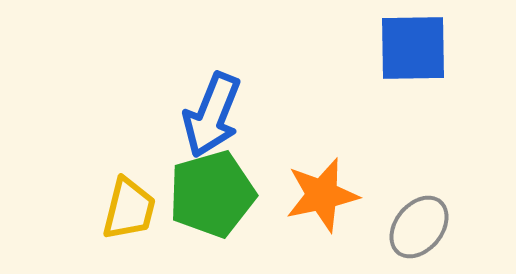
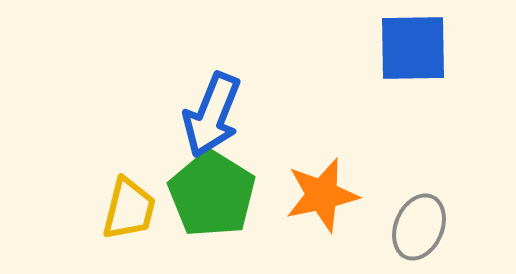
green pentagon: rotated 24 degrees counterclockwise
gray ellipse: rotated 16 degrees counterclockwise
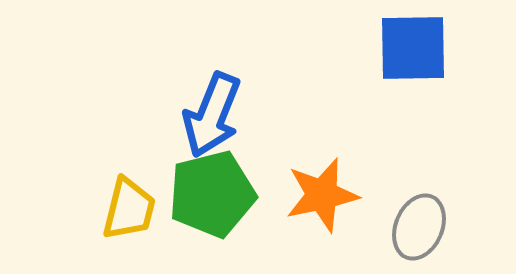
green pentagon: rotated 26 degrees clockwise
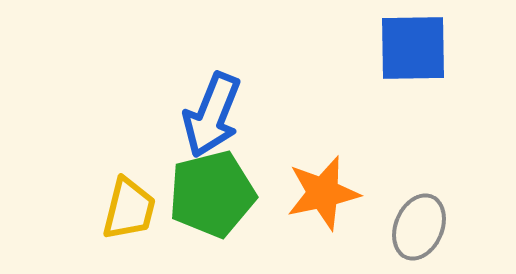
orange star: moved 1 px right, 2 px up
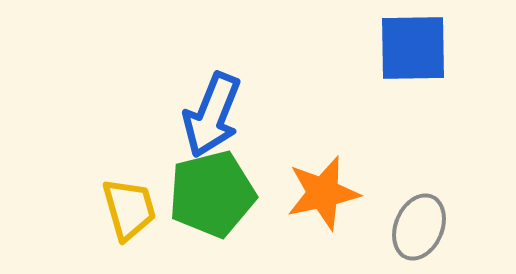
yellow trapezoid: rotated 30 degrees counterclockwise
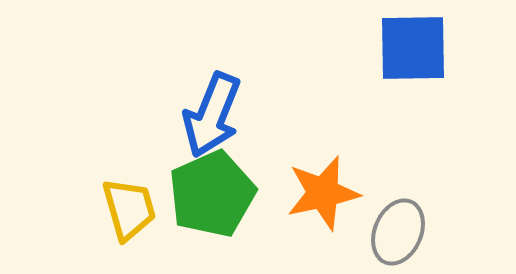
green pentagon: rotated 10 degrees counterclockwise
gray ellipse: moved 21 px left, 5 px down
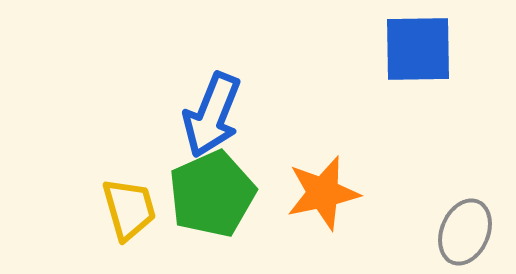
blue square: moved 5 px right, 1 px down
gray ellipse: moved 67 px right
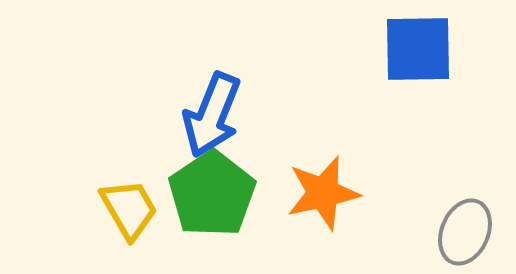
green pentagon: rotated 10 degrees counterclockwise
yellow trapezoid: rotated 14 degrees counterclockwise
